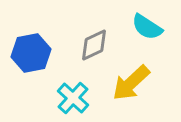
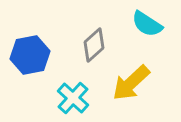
cyan semicircle: moved 3 px up
gray diamond: rotated 16 degrees counterclockwise
blue hexagon: moved 1 px left, 2 px down
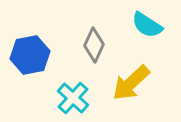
cyan semicircle: moved 1 px down
gray diamond: rotated 24 degrees counterclockwise
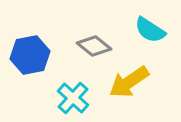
cyan semicircle: moved 3 px right, 5 px down
gray diamond: moved 1 px down; rotated 76 degrees counterclockwise
yellow arrow: moved 2 px left, 1 px up; rotated 9 degrees clockwise
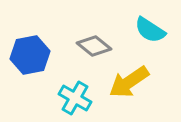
cyan cross: moved 2 px right; rotated 12 degrees counterclockwise
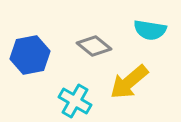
cyan semicircle: rotated 24 degrees counterclockwise
yellow arrow: rotated 6 degrees counterclockwise
cyan cross: moved 3 px down
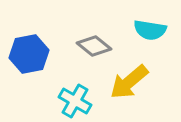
blue hexagon: moved 1 px left, 1 px up
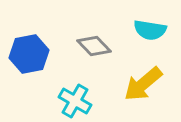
gray diamond: rotated 8 degrees clockwise
yellow arrow: moved 14 px right, 2 px down
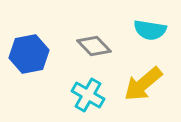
cyan cross: moved 13 px right, 6 px up
